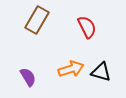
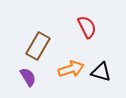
brown rectangle: moved 1 px right, 26 px down
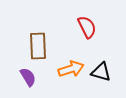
brown rectangle: rotated 32 degrees counterclockwise
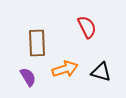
brown rectangle: moved 1 px left, 3 px up
orange arrow: moved 6 px left
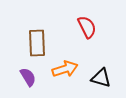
black triangle: moved 6 px down
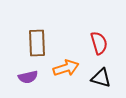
red semicircle: moved 12 px right, 16 px down; rotated 10 degrees clockwise
orange arrow: moved 1 px right, 1 px up
purple semicircle: rotated 108 degrees clockwise
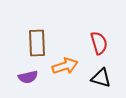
orange arrow: moved 1 px left, 2 px up
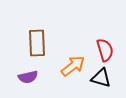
red semicircle: moved 6 px right, 7 px down
orange arrow: moved 8 px right; rotated 20 degrees counterclockwise
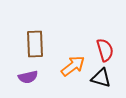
brown rectangle: moved 2 px left, 1 px down
